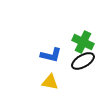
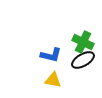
black ellipse: moved 1 px up
yellow triangle: moved 3 px right, 2 px up
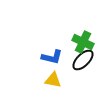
blue L-shape: moved 1 px right, 2 px down
black ellipse: rotated 15 degrees counterclockwise
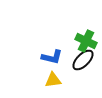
green cross: moved 3 px right, 1 px up
yellow triangle: rotated 18 degrees counterclockwise
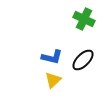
green cross: moved 2 px left, 22 px up
yellow triangle: rotated 36 degrees counterclockwise
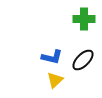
green cross: rotated 25 degrees counterclockwise
yellow triangle: moved 2 px right
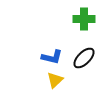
black ellipse: moved 1 px right, 2 px up
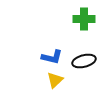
black ellipse: moved 3 px down; rotated 30 degrees clockwise
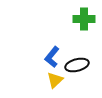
blue L-shape: rotated 115 degrees clockwise
black ellipse: moved 7 px left, 4 px down
